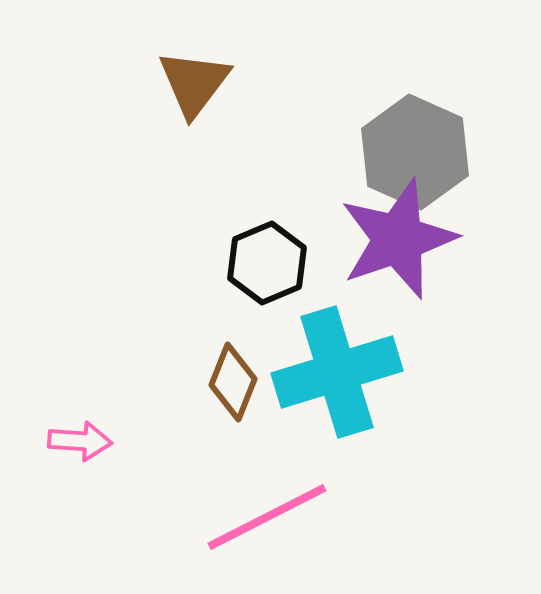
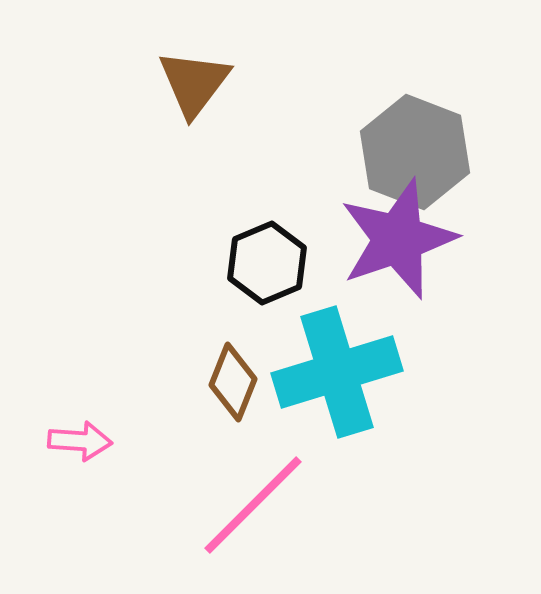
gray hexagon: rotated 3 degrees counterclockwise
pink line: moved 14 px left, 12 px up; rotated 18 degrees counterclockwise
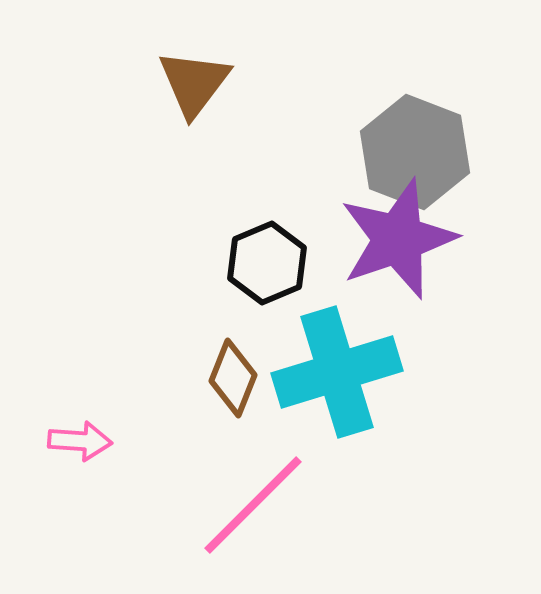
brown diamond: moved 4 px up
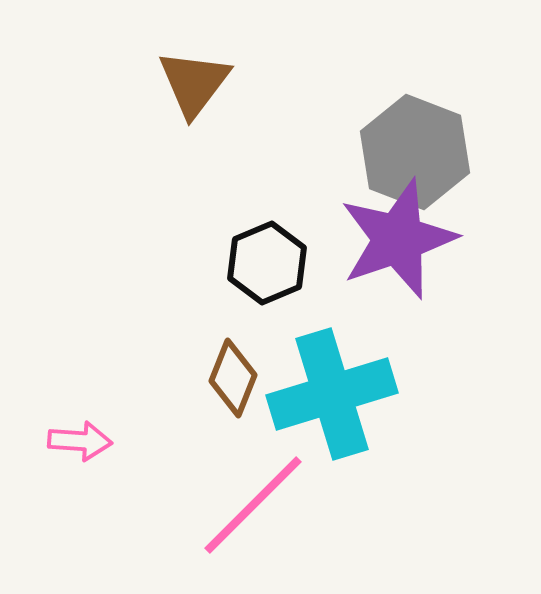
cyan cross: moved 5 px left, 22 px down
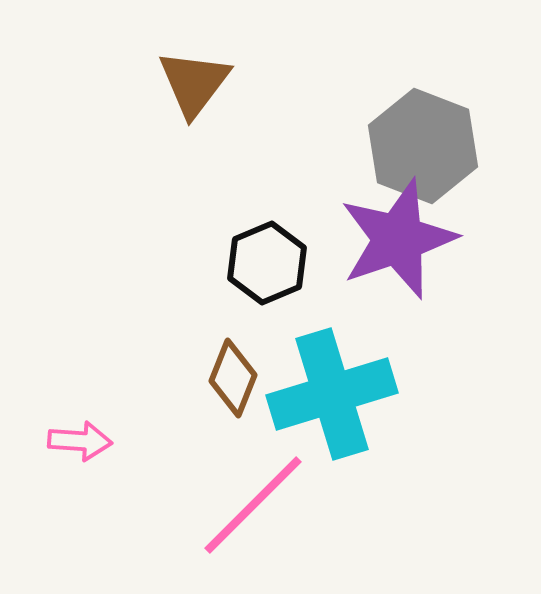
gray hexagon: moved 8 px right, 6 px up
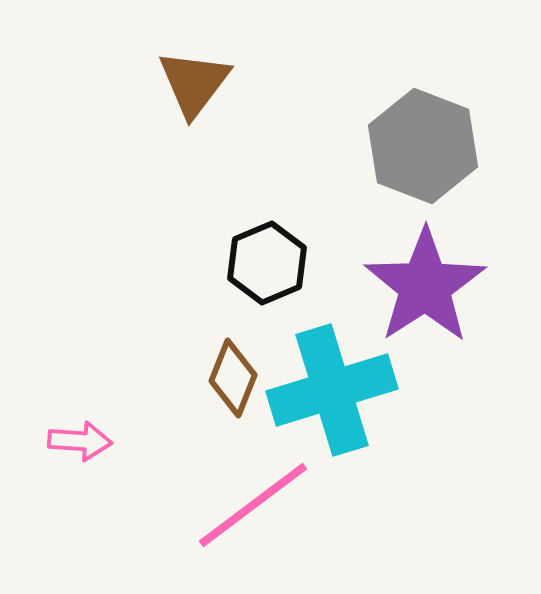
purple star: moved 27 px right, 47 px down; rotated 14 degrees counterclockwise
cyan cross: moved 4 px up
pink line: rotated 8 degrees clockwise
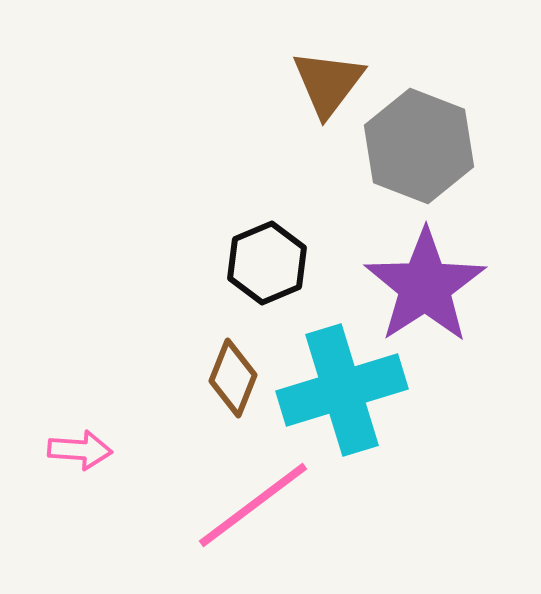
brown triangle: moved 134 px right
gray hexagon: moved 4 px left
cyan cross: moved 10 px right
pink arrow: moved 9 px down
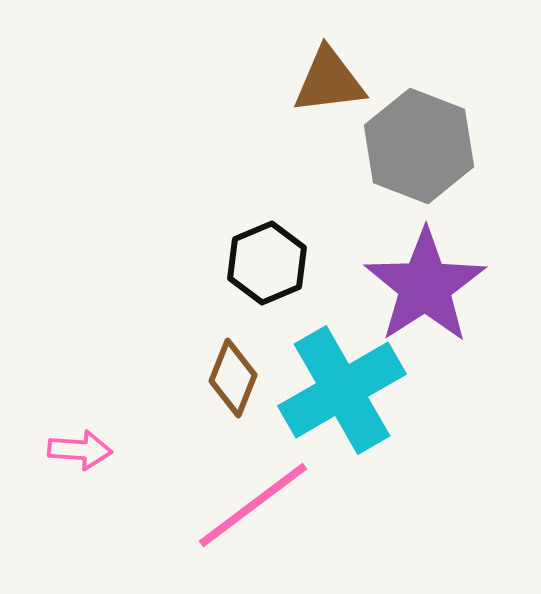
brown triangle: moved 1 px right, 2 px up; rotated 46 degrees clockwise
cyan cross: rotated 13 degrees counterclockwise
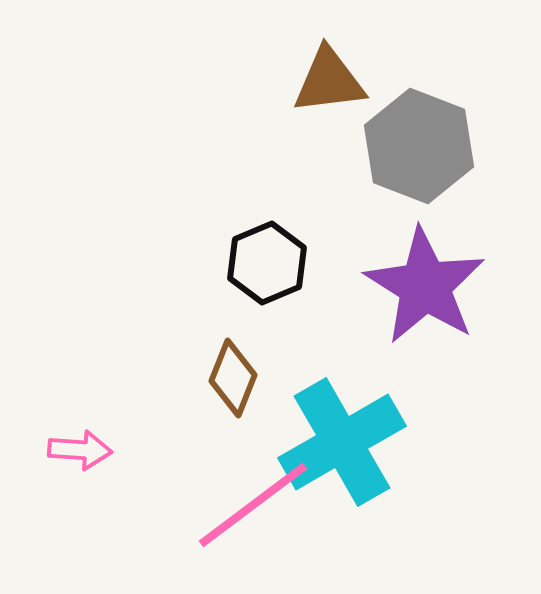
purple star: rotated 7 degrees counterclockwise
cyan cross: moved 52 px down
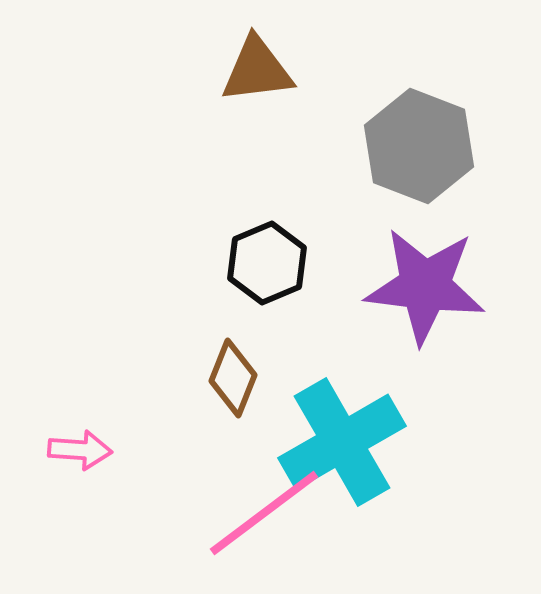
brown triangle: moved 72 px left, 11 px up
purple star: rotated 25 degrees counterclockwise
pink line: moved 11 px right, 8 px down
